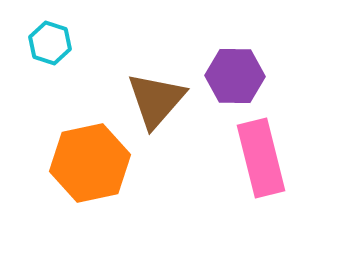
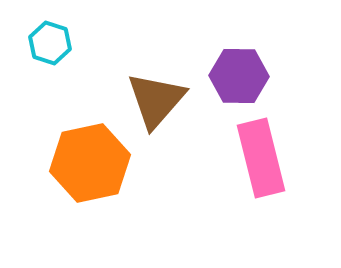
purple hexagon: moved 4 px right
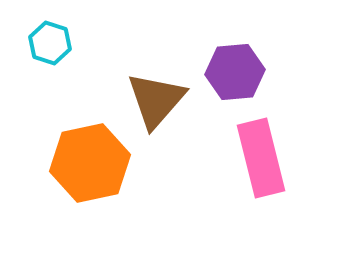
purple hexagon: moved 4 px left, 4 px up; rotated 6 degrees counterclockwise
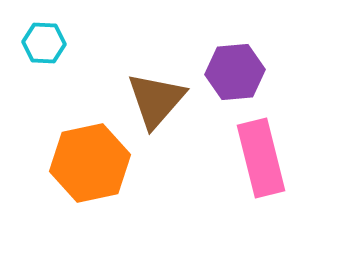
cyan hexagon: moved 6 px left; rotated 15 degrees counterclockwise
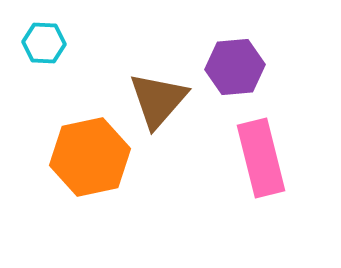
purple hexagon: moved 5 px up
brown triangle: moved 2 px right
orange hexagon: moved 6 px up
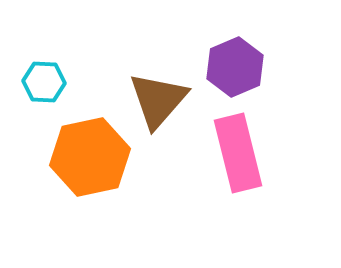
cyan hexagon: moved 39 px down
purple hexagon: rotated 18 degrees counterclockwise
pink rectangle: moved 23 px left, 5 px up
